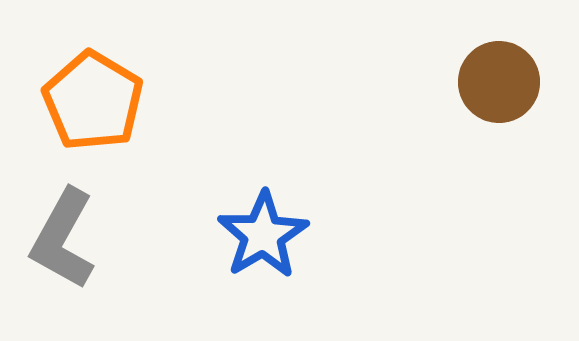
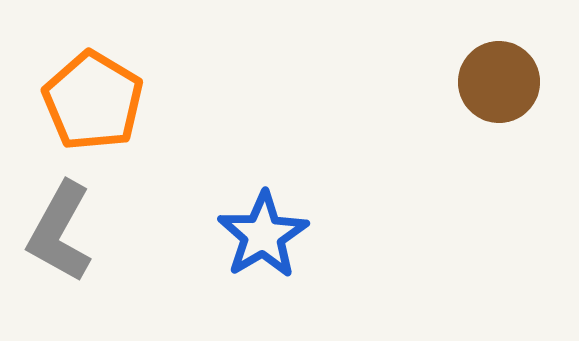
gray L-shape: moved 3 px left, 7 px up
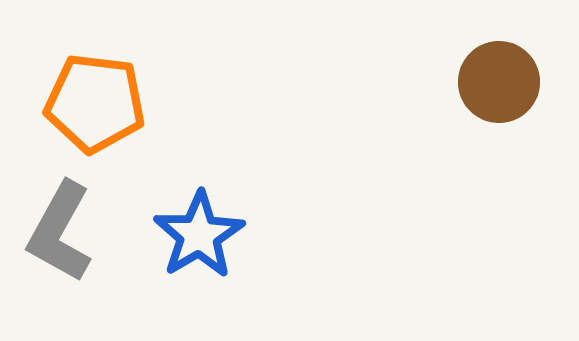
orange pentagon: moved 2 px right, 2 px down; rotated 24 degrees counterclockwise
blue star: moved 64 px left
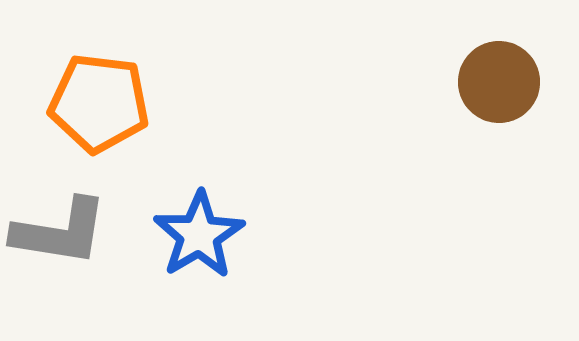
orange pentagon: moved 4 px right
gray L-shape: rotated 110 degrees counterclockwise
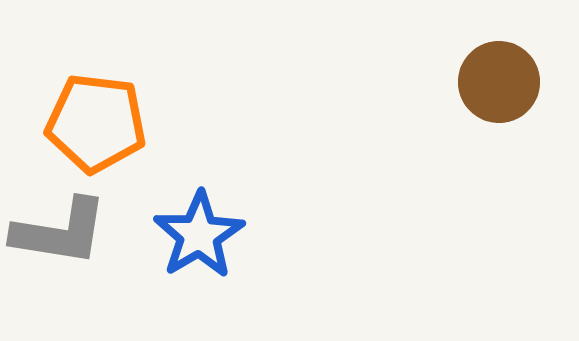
orange pentagon: moved 3 px left, 20 px down
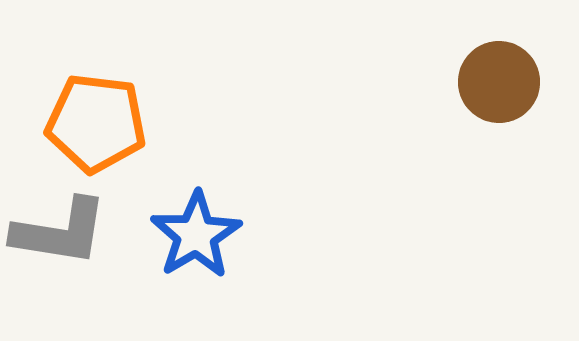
blue star: moved 3 px left
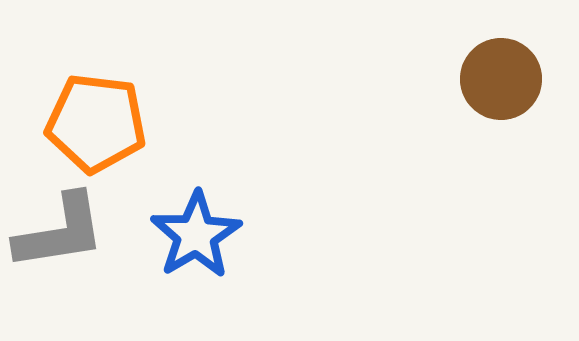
brown circle: moved 2 px right, 3 px up
gray L-shape: rotated 18 degrees counterclockwise
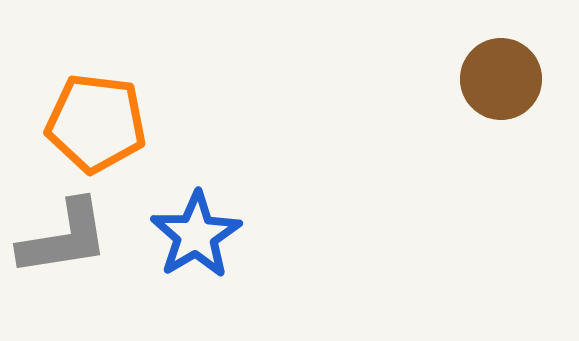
gray L-shape: moved 4 px right, 6 px down
